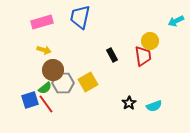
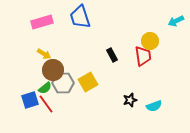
blue trapezoid: rotated 30 degrees counterclockwise
yellow arrow: moved 4 px down; rotated 16 degrees clockwise
black star: moved 1 px right, 3 px up; rotated 16 degrees clockwise
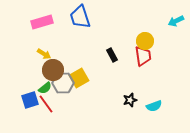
yellow circle: moved 5 px left
yellow square: moved 9 px left, 4 px up
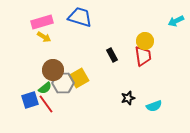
blue trapezoid: rotated 125 degrees clockwise
yellow arrow: moved 17 px up
black star: moved 2 px left, 2 px up
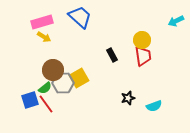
blue trapezoid: rotated 25 degrees clockwise
yellow circle: moved 3 px left, 1 px up
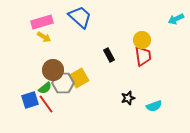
cyan arrow: moved 2 px up
black rectangle: moved 3 px left
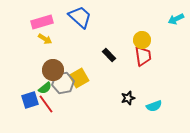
yellow arrow: moved 1 px right, 2 px down
black rectangle: rotated 16 degrees counterclockwise
gray hexagon: rotated 10 degrees counterclockwise
